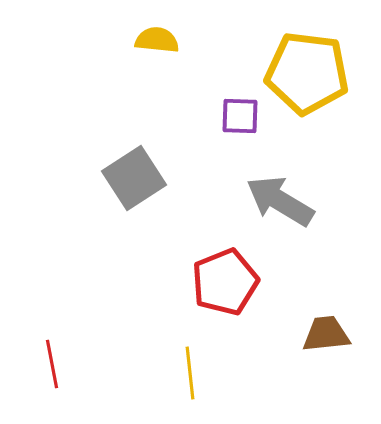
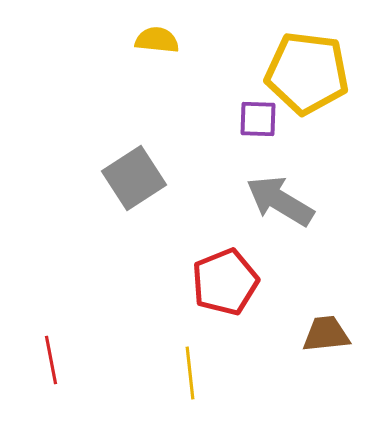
purple square: moved 18 px right, 3 px down
red line: moved 1 px left, 4 px up
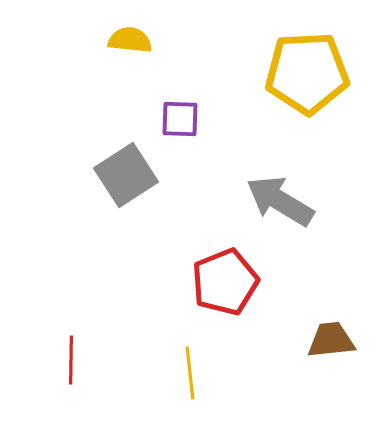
yellow semicircle: moved 27 px left
yellow pentagon: rotated 10 degrees counterclockwise
purple square: moved 78 px left
gray square: moved 8 px left, 3 px up
brown trapezoid: moved 5 px right, 6 px down
red line: moved 20 px right; rotated 12 degrees clockwise
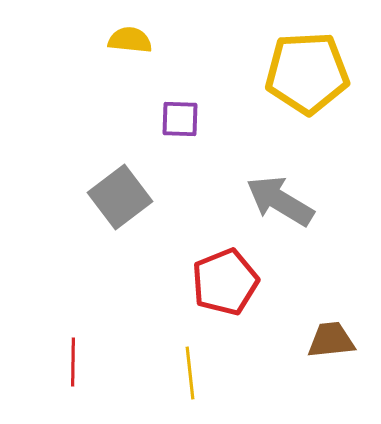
gray square: moved 6 px left, 22 px down; rotated 4 degrees counterclockwise
red line: moved 2 px right, 2 px down
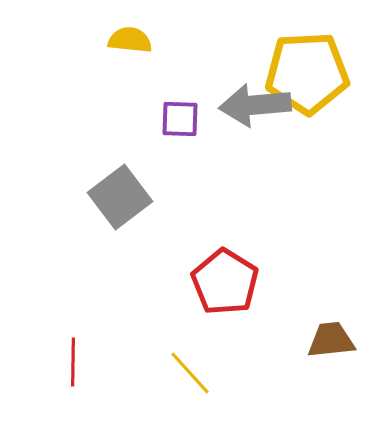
gray arrow: moved 25 px left, 96 px up; rotated 36 degrees counterclockwise
red pentagon: rotated 18 degrees counterclockwise
yellow line: rotated 36 degrees counterclockwise
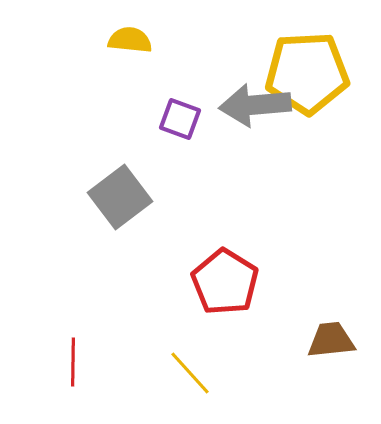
purple square: rotated 18 degrees clockwise
